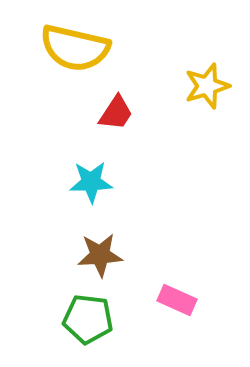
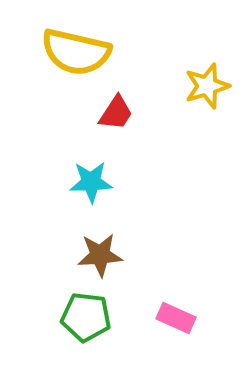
yellow semicircle: moved 1 px right, 4 px down
pink rectangle: moved 1 px left, 18 px down
green pentagon: moved 2 px left, 2 px up
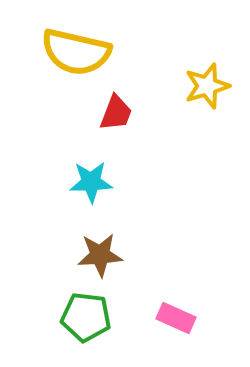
red trapezoid: rotated 12 degrees counterclockwise
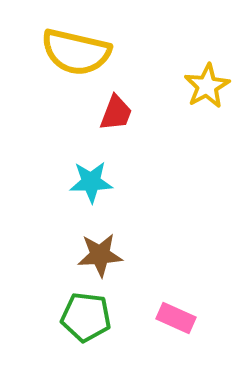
yellow star: rotated 12 degrees counterclockwise
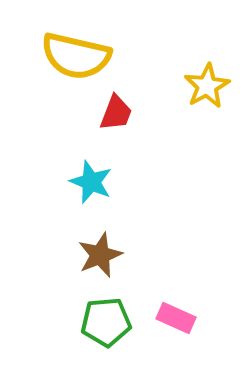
yellow semicircle: moved 4 px down
cyan star: rotated 24 degrees clockwise
brown star: rotated 18 degrees counterclockwise
green pentagon: moved 20 px right, 5 px down; rotated 12 degrees counterclockwise
